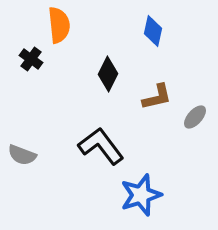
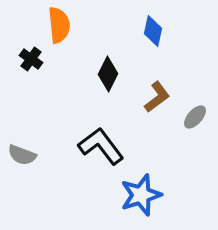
brown L-shape: rotated 24 degrees counterclockwise
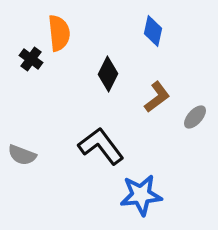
orange semicircle: moved 8 px down
blue star: rotated 12 degrees clockwise
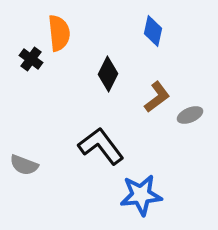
gray ellipse: moved 5 px left, 2 px up; rotated 25 degrees clockwise
gray semicircle: moved 2 px right, 10 px down
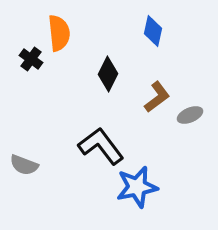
blue star: moved 4 px left, 8 px up; rotated 6 degrees counterclockwise
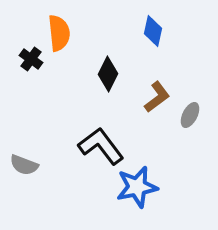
gray ellipse: rotated 40 degrees counterclockwise
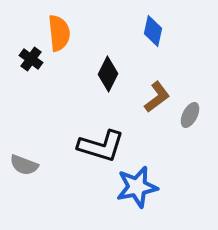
black L-shape: rotated 144 degrees clockwise
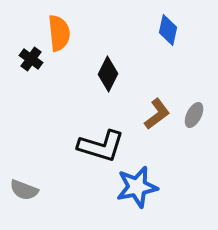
blue diamond: moved 15 px right, 1 px up
brown L-shape: moved 17 px down
gray ellipse: moved 4 px right
gray semicircle: moved 25 px down
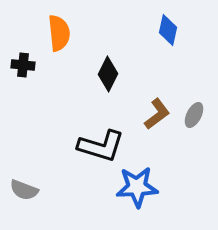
black cross: moved 8 px left, 6 px down; rotated 30 degrees counterclockwise
blue star: rotated 9 degrees clockwise
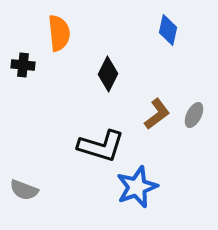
blue star: rotated 18 degrees counterclockwise
